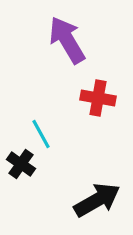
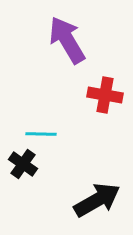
red cross: moved 7 px right, 3 px up
cyan line: rotated 60 degrees counterclockwise
black cross: moved 2 px right
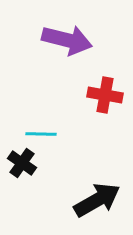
purple arrow: rotated 135 degrees clockwise
black cross: moved 1 px left, 1 px up
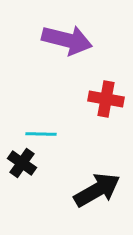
red cross: moved 1 px right, 4 px down
black arrow: moved 10 px up
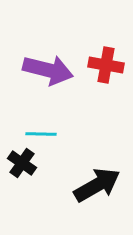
purple arrow: moved 19 px left, 30 px down
red cross: moved 34 px up
black arrow: moved 5 px up
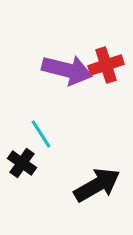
red cross: rotated 28 degrees counterclockwise
purple arrow: moved 19 px right
cyan line: rotated 56 degrees clockwise
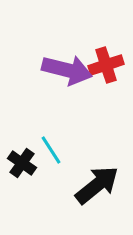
cyan line: moved 10 px right, 16 px down
black arrow: rotated 9 degrees counterclockwise
